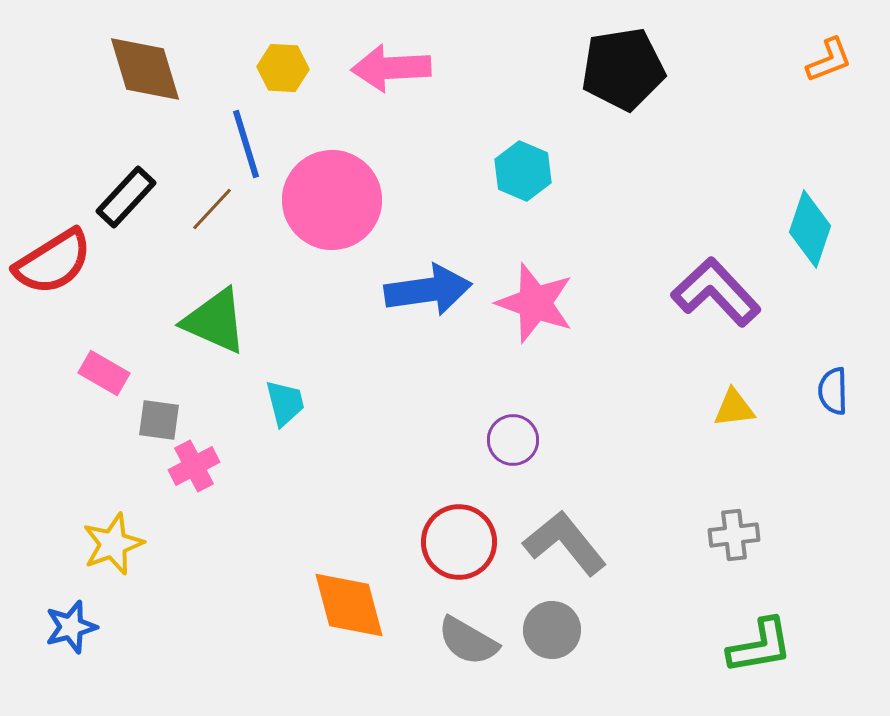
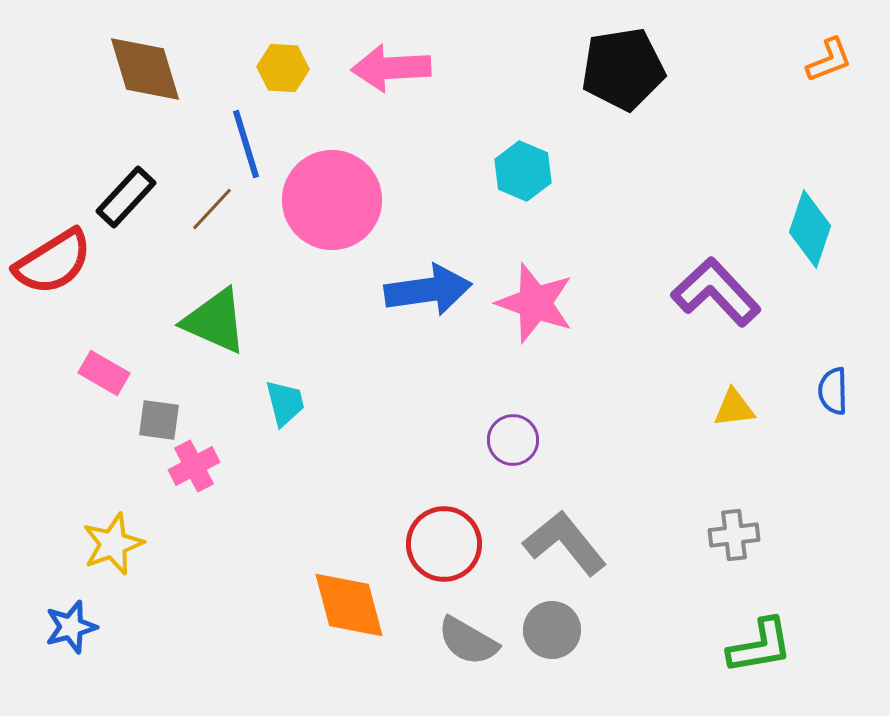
red circle: moved 15 px left, 2 px down
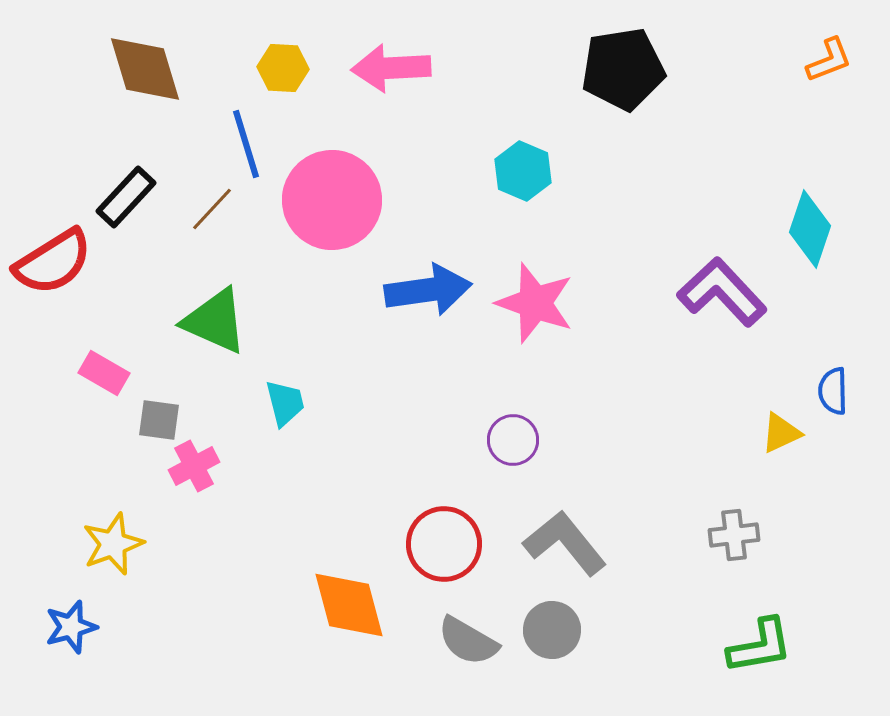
purple L-shape: moved 6 px right
yellow triangle: moved 47 px right, 25 px down; rotated 18 degrees counterclockwise
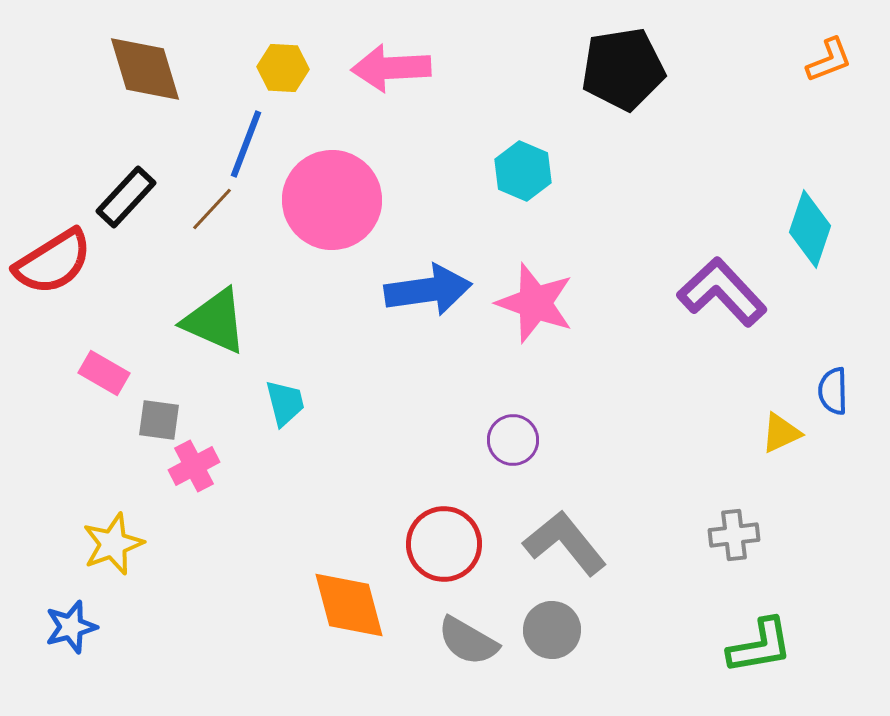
blue line: rotated 38 degrees clockwise
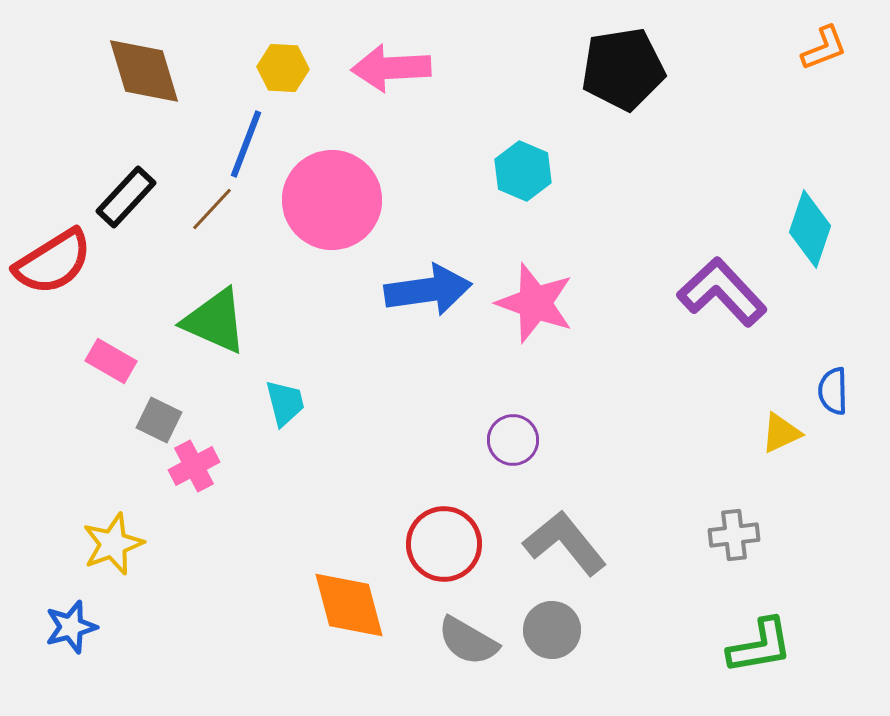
orange L-shape: moved 5 px left, 12 px up
brown diamond: moved 1 px left, 2 px down
pink rectangle: moved 7 px right, 12 px up
gray square: rotated 18 degrees clockwise
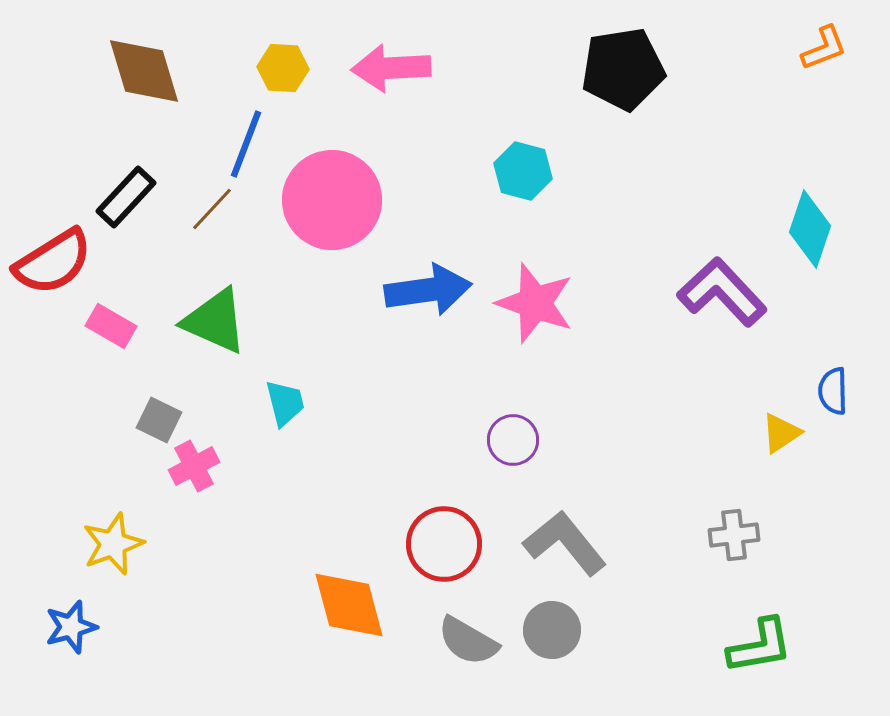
cyan hexagon: rotated 8 degrees counterclockwise
pink rectangle: moved 35 px up
yellow triangle: rotated 9 degrees counterclockwise
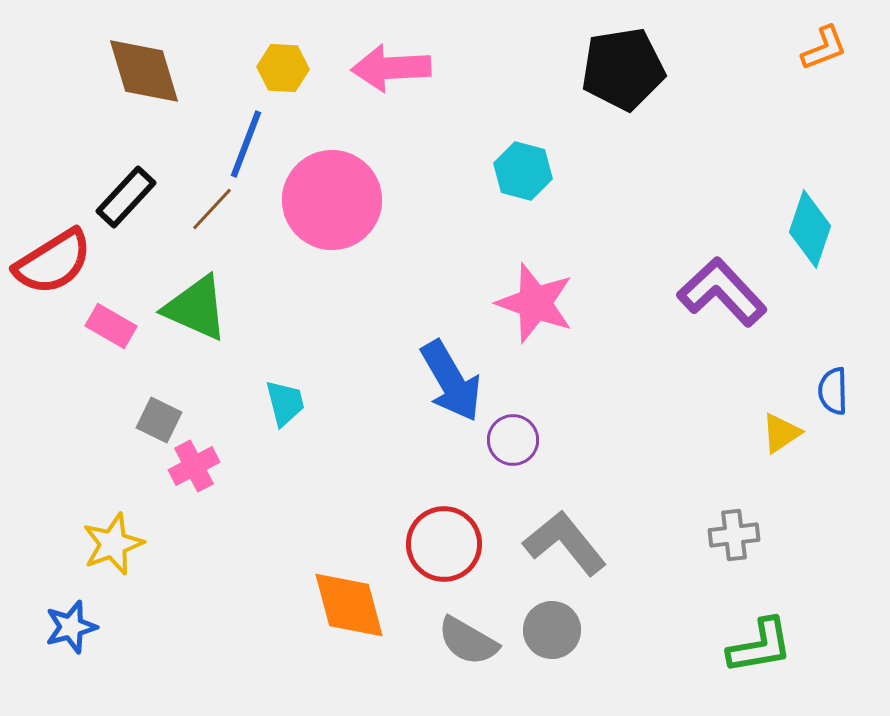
blue arrow: moved 23 px right, 91 px down; rotated 68 degrees clockwise
green triangle: moved 19 px left, 13 px up
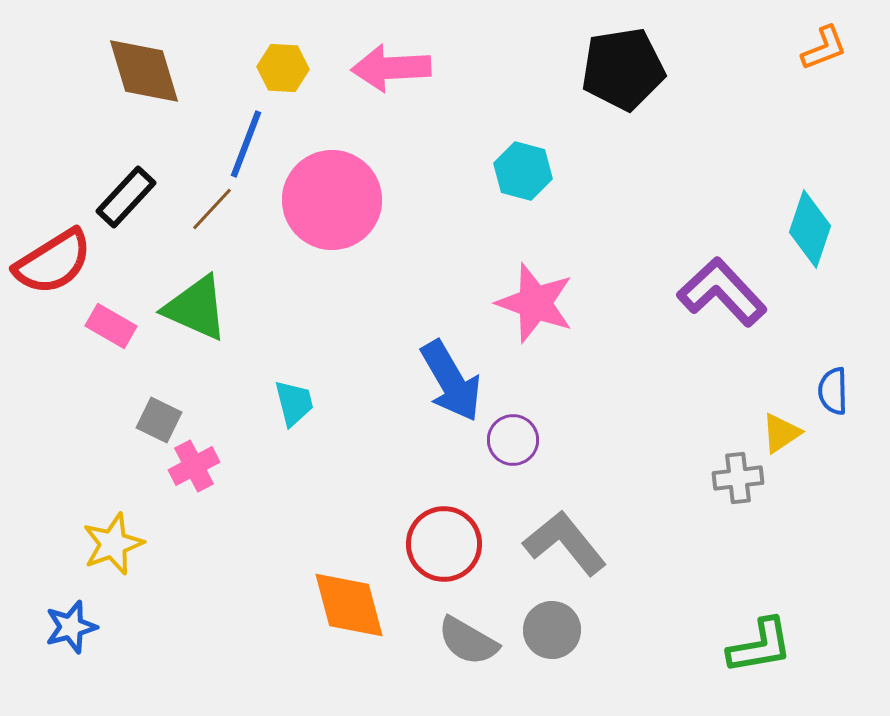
cyan trapezoid: moved 9 px right
gray cross: moved 4 px right, 57 px up
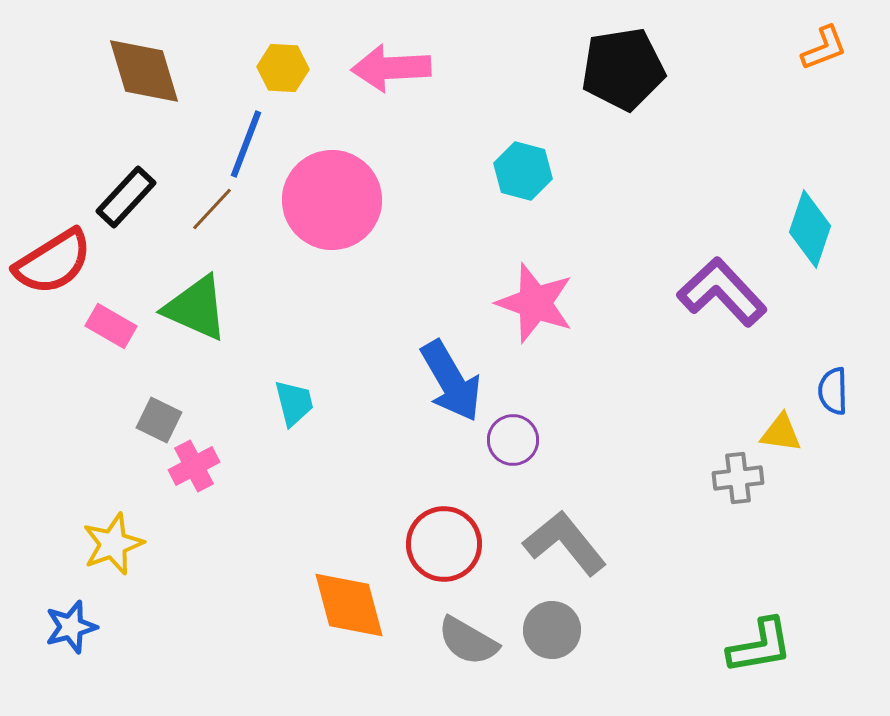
yellow triangle: rotated 42 degrees clockwise
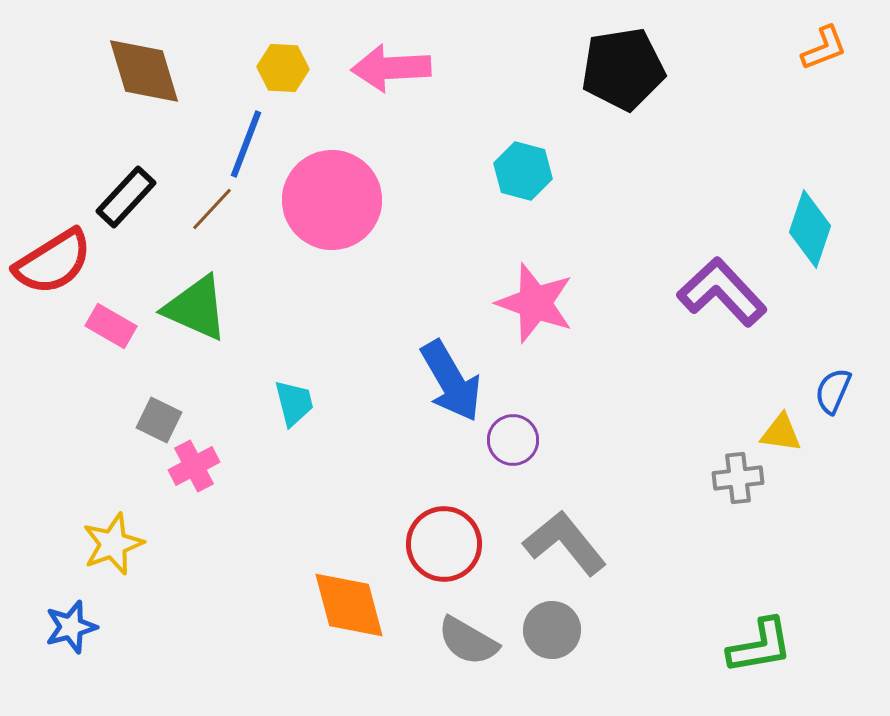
blue semicircle: rotated 24 degrees clockwise
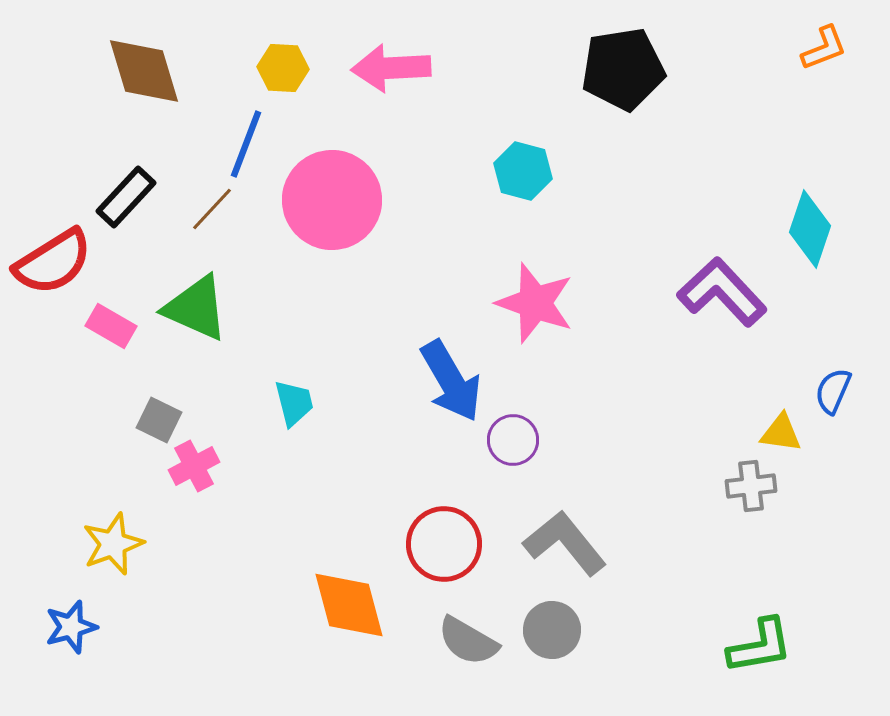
gray cross: moved 13 px right, 8 px down
